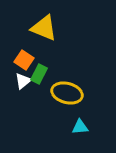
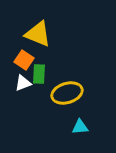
yellow triangle: moved 6 px left, 6 px down
green rectangle: rotated 24 degrees counterclockwise
white triangle: moved 2 px down; rotated 18 degrees clockwise
yellow ellipse: rotated 32 degrees counterclockwise
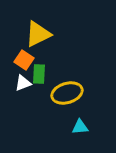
yellow triangle: rotated 48 degrees counterclockwise
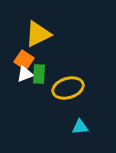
white triangle: moved 2 px right, 9 px up
yellow ellipse: moved 1 px right, 5 px up
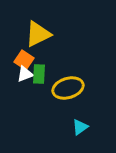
cyan triangle: rotated 30 degrees counterclockwise
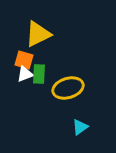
orange square: rotated 18 degrees counterclockwise
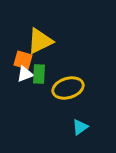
yellow triangle: moved 2 px right, 7 px down
orange square: moved 1 px left
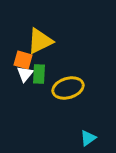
white triangle: rotated 30 degrees counterclockwise
cyan triangle: moved 8 px right, 11 px down
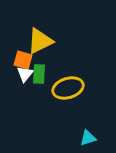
cyan triangle: rotated 18 degrees clockwise
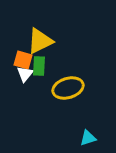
green rectangle: moved 8 px up
